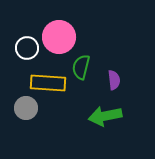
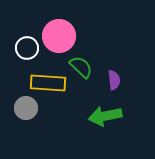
pink circle: moved 1 px up
green semicircle: rotated 120 degrees clockwise
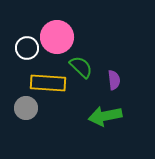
pink circle: moved 2 px left, 1 px down
